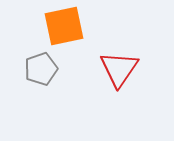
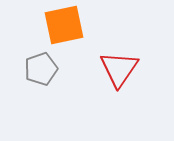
orange square: moved 1 px up
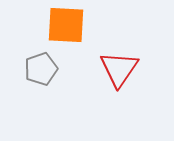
orange square: moved 2 px right; rotated 15 degrees clockwise
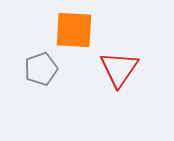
orange square: moved 8 px right, 5 px down
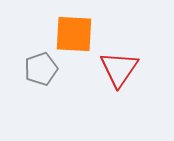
orange square: moved 4 px down
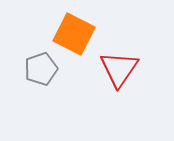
orange square: rotated 24 degrees clockwise
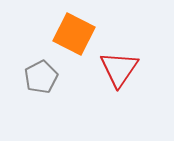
gray pentagon: moved 8 px down; rotated 8 degrees counterclockwise
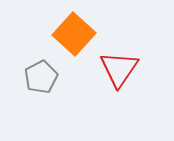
orange square: rotated 15 degrees clockwise
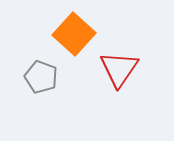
gray pentagon: rotated 24 degrees counterclockwise
